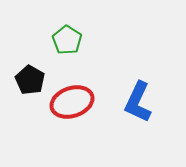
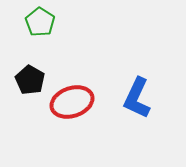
green pentagon: moved 27 px left, 18 px up
blue L-shape: moved 1 px left, 4 px up
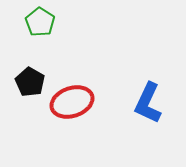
black pentagon: moved 2 px down
blue L-shape: moved 11 px right, 5 px down
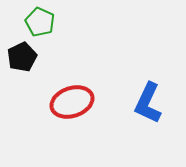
green pentagon: rotated 8 degrees counterclockwise
black pentagon: moved 8 px left, 25 px up; rotated 16 degrees clockwise
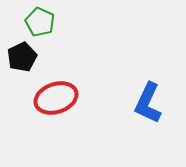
red ellipse: moved 16 px left, 4 px up
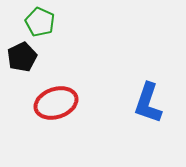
red ellipse: moved 5 px down
blue L-shape: rotated 6 degrees counterclockwise
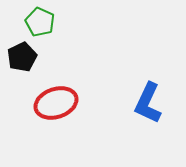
blue L-shape: rotated 6 degrees clockwise
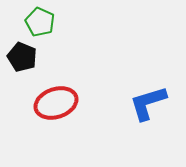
black pentagon: rotated 24 degrees counterclockwise
blue L-shape: rotated 48 degrees clockwise
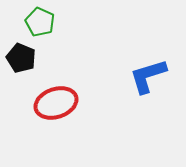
black pentagon: moved 1 px left, 1 px down
blue L-shape: moved 27 px up
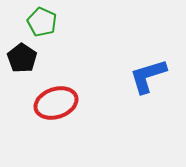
green pentagon: moved 2 px right
black pentagon: moved 1 px right; rotated 12 degrees clockwise
